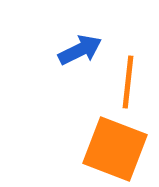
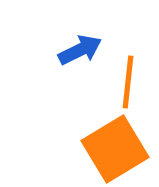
orange square: rotated 38 degrees clockwise
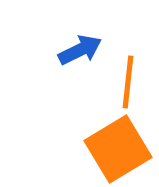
orange square: moved 3 px right
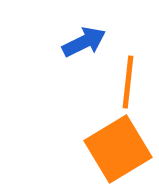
blue arrow: moved 4 px right, 8 px up
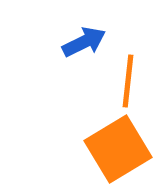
orange line: moved 1 px up
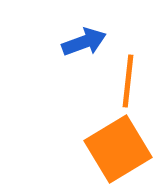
blue arrow: rotated 6 degrees clockwise
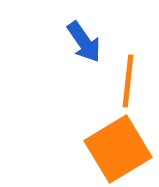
blue arrow: rotated 75 degrees clockwise
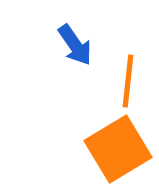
blue arrow: moved 9 px left, 3 px down
